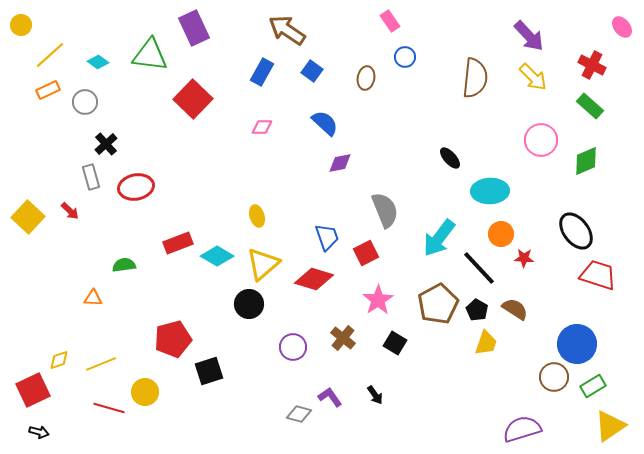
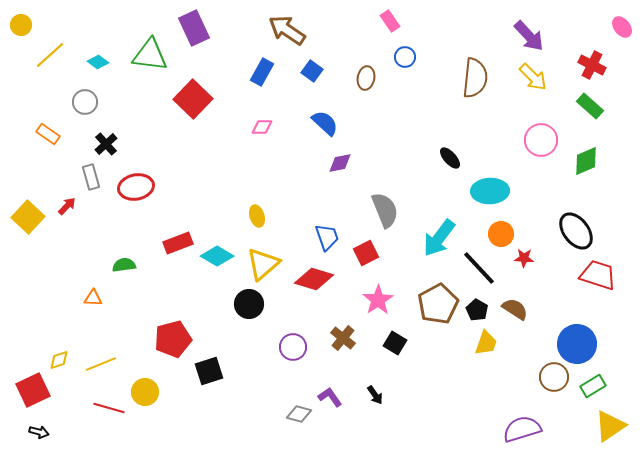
orange rectangle at (48, 90): moved 44 px down; rotated 60 degrees clockwise
red arrow at (70, 211): moved 3 px left, 5 px up; rotated 90 degrees counterclockwise
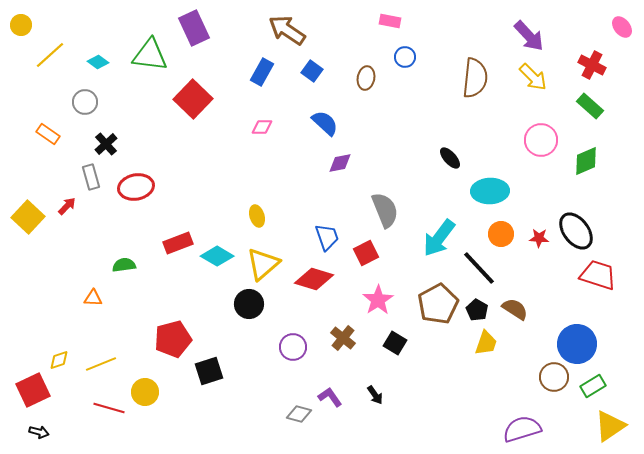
pink rectangle at (390, 21): rotated 45 degrees counterclockwise
red star at (524, 258): moved 15 px right, 20 px up
